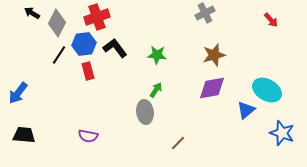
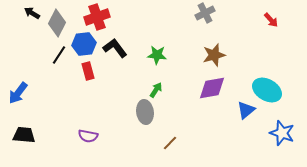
brown line: moved 8 px left
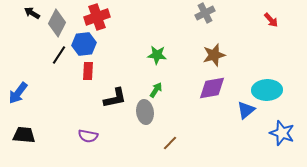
black L-shape: moved 50 px down; rotated 115 degrees clockwise
red rectangle: rotated 18 degrees clockwise
cyan ellipse: rotated 32 degrees counterclockwise
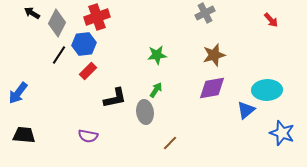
green star: rotated 12 degrees counterclockwise
red rectangle: rotated 42 degrees clockwise
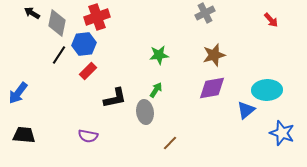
gray diamond: rotated 16 degrees counterclockwise
green star: moved 2 px right
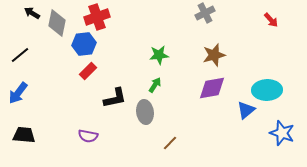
black line: moved 39 px left; rotated 18 degrees clockwise
green arrow: moved 1 px left, 5 px up
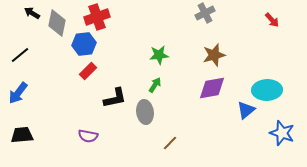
red arrow: moved 1 px right
black trapezoid: moved 2 px left; rotated 10 degrees counterclockwise
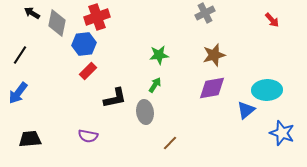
black line: rotated 18 degrees counterclockwise
black trapezoid: moved 8 px right, 4 px down
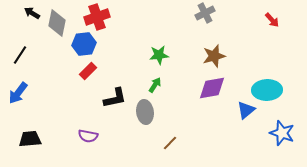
brown star: moved 1 px down
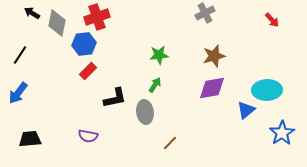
blue star: rotated 20 degrees clockwise
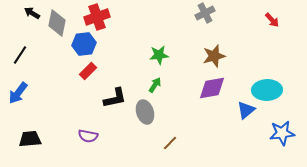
gray ellipse: rotated 10 degrees counterclockwise
blue star: rotated 25 degrees clockwise
